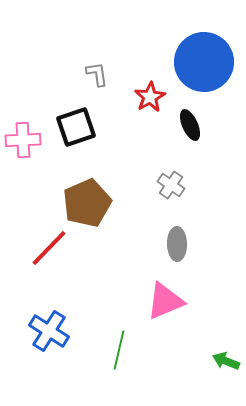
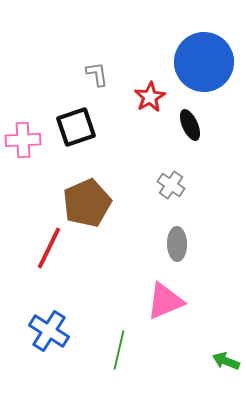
red line: rotated 18 degrees counterclockwise
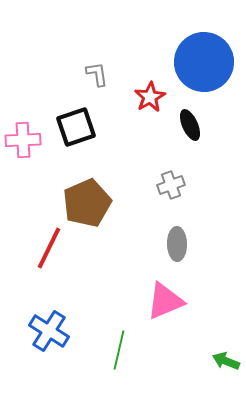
gray cross: rotated 36 degrees clockwise
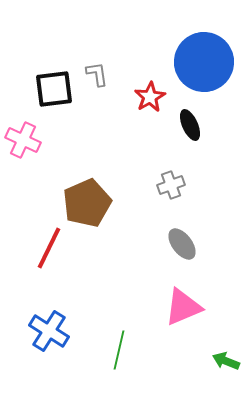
black square: moved 22 px left, 38 px up; rotated 12 degrees clockwise
pink cross: rotated 28 degrees clockwise
gray ellipse: moved 5 px right; rotated 36 degrees counterclockwise
pink triangle: moved 18 px right, 6 px down
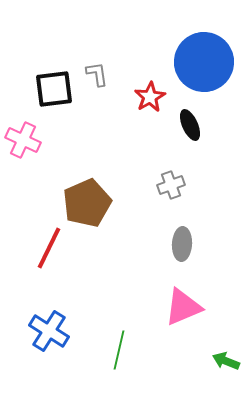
gray ellipse: rotated 40 degrees clockwise
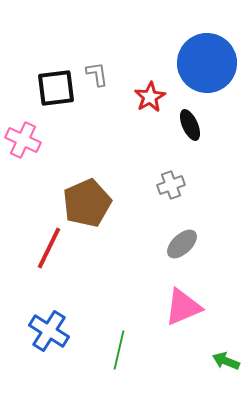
blue circle: moved 3 px right, 1 px down
black square: moved 2 px right, 1 px up
gray ellipse: rotated 44 degrees clockwise
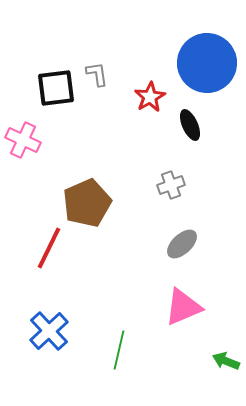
blue cross: rotated 15 degrees clockwise
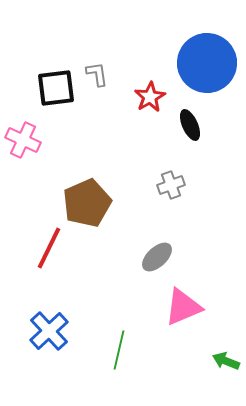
gray ellipse: moved 25 px left, 13 px down
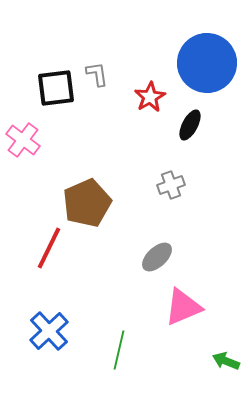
black ellipse: rotated 52 degrees clockwise
pink cross: rotated 12 degrees clockwise
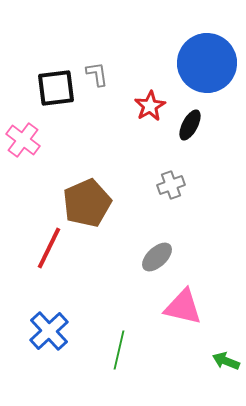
red star: moved 9 px down
pink triangle: rotated 36 degrees clockwise
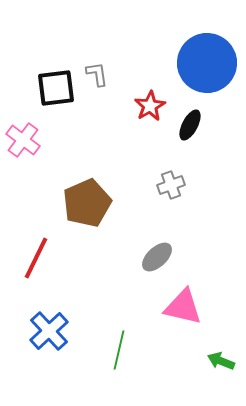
red line: moved 13 px left, 10 px down
green arrow: moved 5 px left
